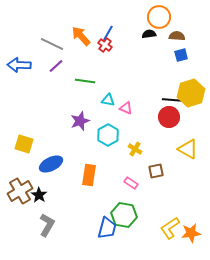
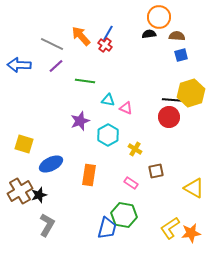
yellow triangle: moved 6 px right, 39 px down
black star: rotated 21 degrees clockwise
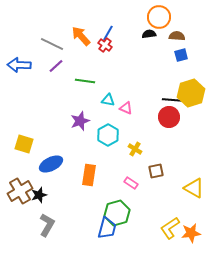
green hexagon: moved 7 px left, 2 px up; rotated 25 degrees counterclockwise
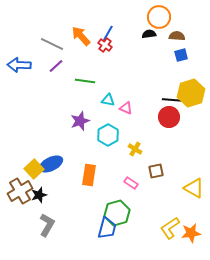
yellow square: moved 10 px right, 25 px down; rotated 30 degrees clockwise
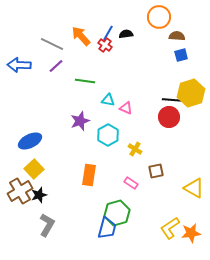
black semicircle: moved 23 px left
blue ellipse: moved 21 px left, 23 px up
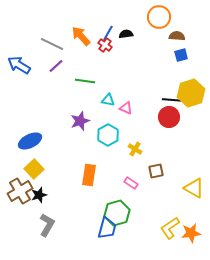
blue arrow: rotated 30 degrees clockwise
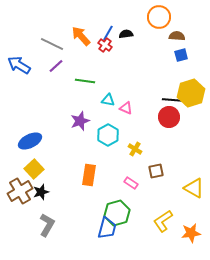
black star: moved 2 px right, 3 px up
yellow L-shape: moved 7 px left, 7 px up
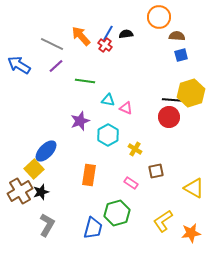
blue ellipse: moved 16 px right, 10 px down; rotated 20 degrees counterclockwise
blue trapezoid: moved 14 px left
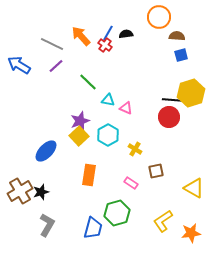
green line: moved 3 px right, 1 px down; rotated 36 degrees clockwise
yellow square: moved 45 px right, 33 px up
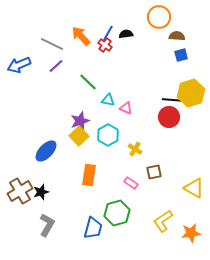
blue arrow: rotated 55 degrees counterclockwise
brown square: moved 2 px left, 1 px down
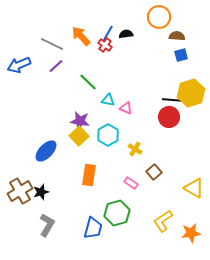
purple star: rotated 30 degrees clockwise
brown square: rotated 28 degrees counterclockwise
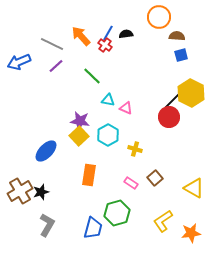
blue arrow: moved 3 px up
green line: moved 4 px right, 6 px up
yellow hexagon: rotated 16 degrees counterclockwise
black line: rotated 50 degrees counterclockwise
yellow cross: rotated 16 degrees counterclockwise
brown square: moved 1 px right, 6 px down
